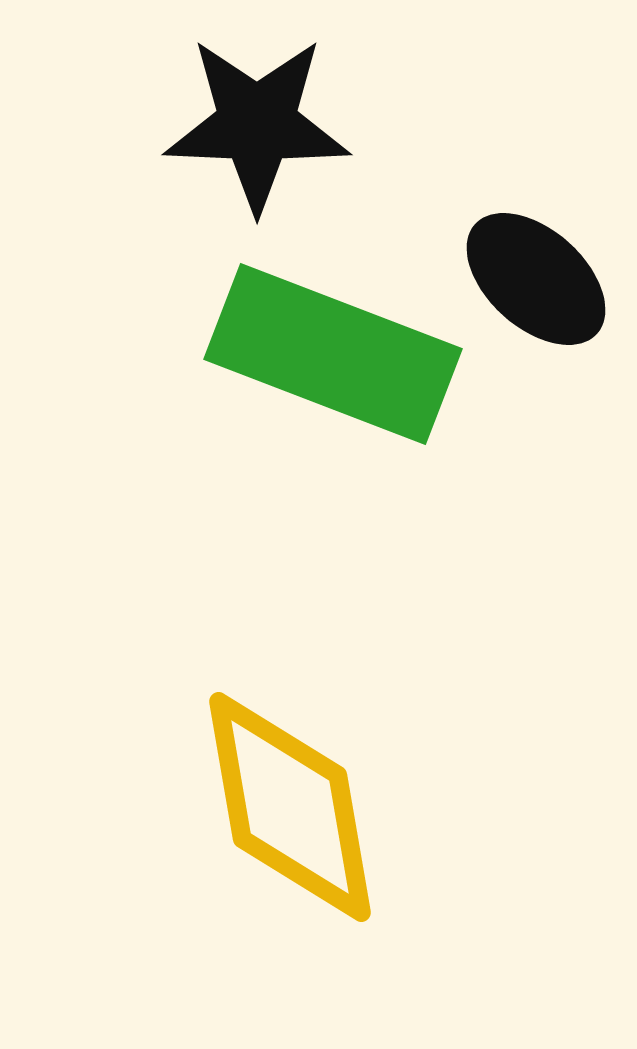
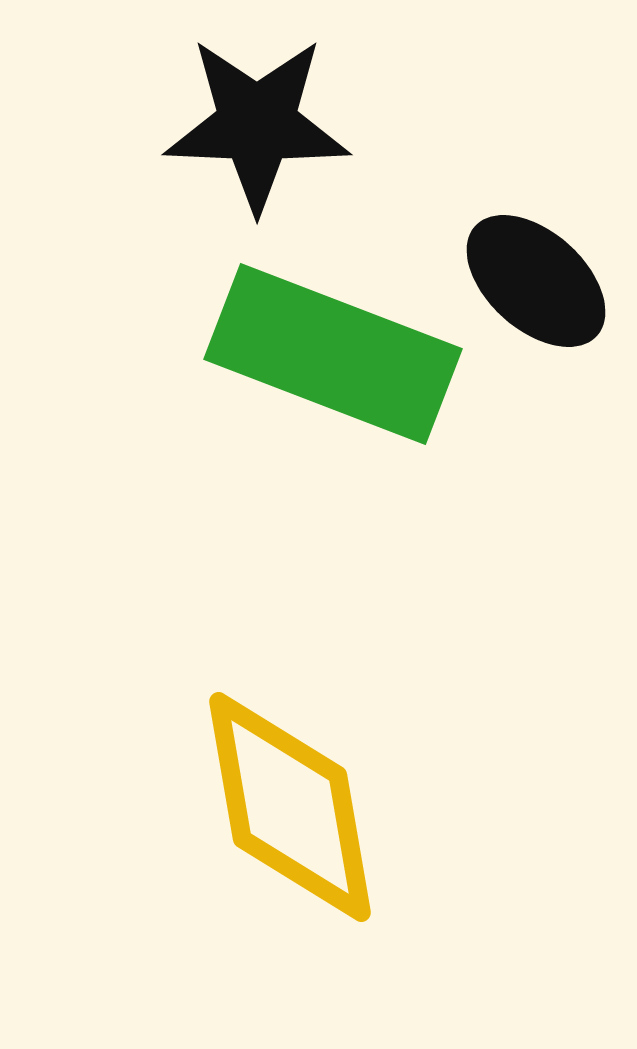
black ellipse: moved 2 px down
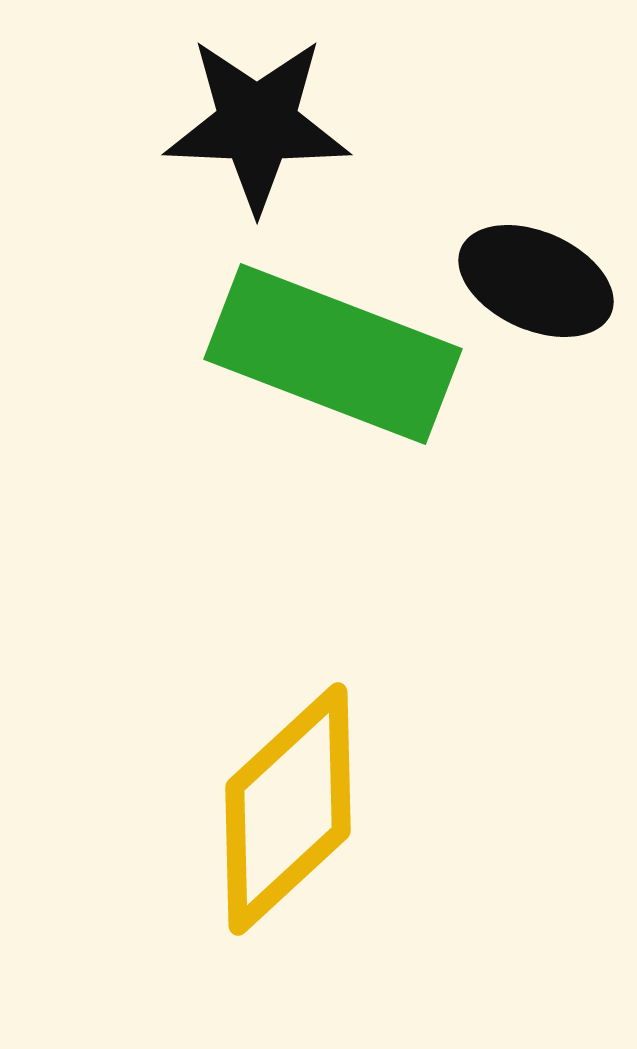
black ellipse: rotated 18 degrees counterclockwise
yellow diamond: moved 2 px left, 2 px down; rotated 57 degrees clockwise
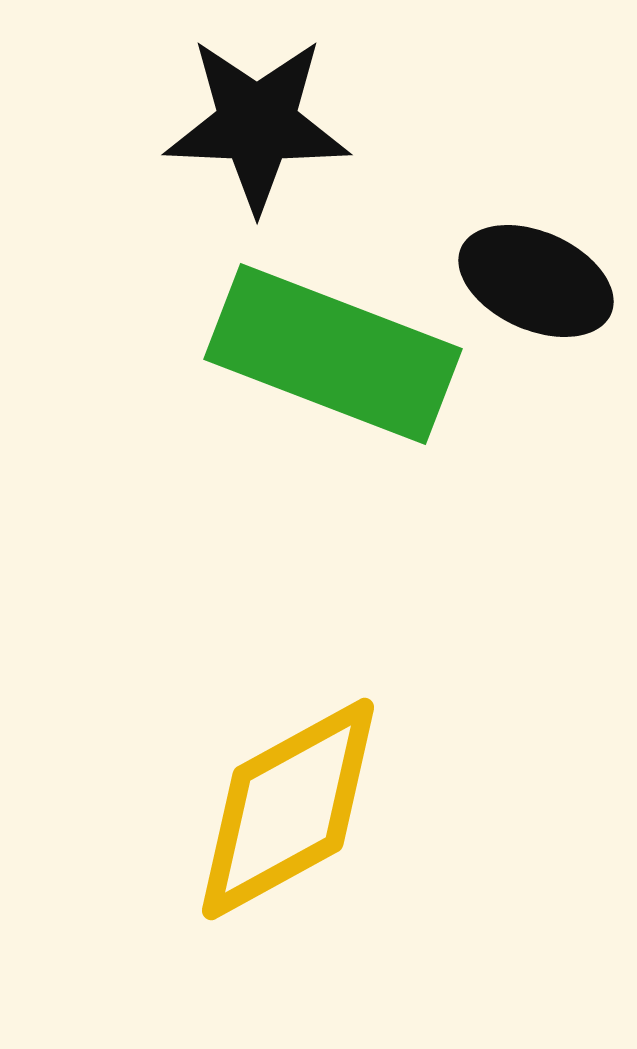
yellow diamond: rotated 14 degrees clockwise
